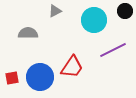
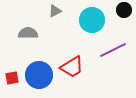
black circle: moved 1 px left, 1 px up
cyan circle: moved 2 px left
red trapezoid: rotated 25 degrees clockwise
blue circle: moved 1 px left, 2 px up
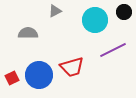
black circle: moved 2 px down
cyan circle: moved 3 px right
red trapezoid: rotated 15 degrees clockwise
red square: rotated 16 degrees counterclockwise
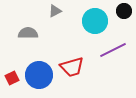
black circle: moved 1 px up
cyan circle: moved 1 px down
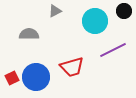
gray semicircle: moved 1 px right, 1 px down
blue circle: moved 3 px left, 2 px down
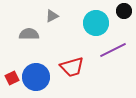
gray triangle: moved 3 px left, 5 px down
cyan circle: moved 1 px right, 2 px down
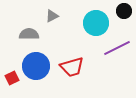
purple line: moved 4 px right, 2 px up
blue circle: moved 11 px up
